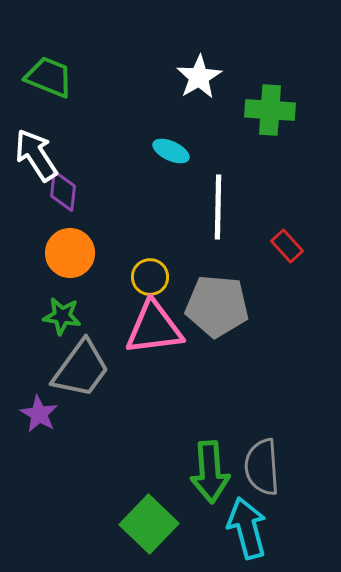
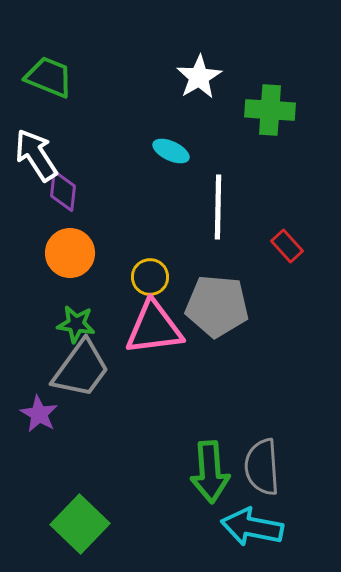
green star: moved 14 px right, 8 px down
green square: moved 69 px left
cyan arrow: moved 5 px right, 1 px up; rotated 64 degrees counterclockwise
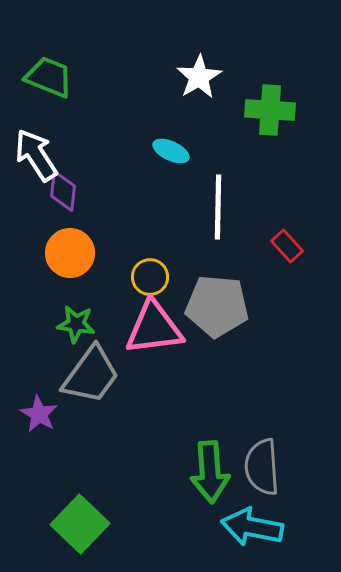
gray trapezoid: moved 10 px right, 6 px down
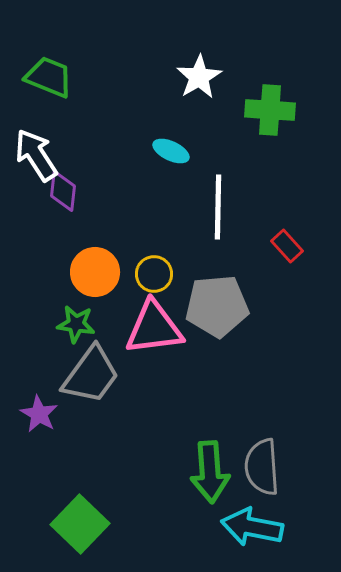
orange circle: moved 25 px right, 19 px down
yellow circle: moved 4 px right, 3 px up
gray pentagon: rotated 10 degrees counterclockwise
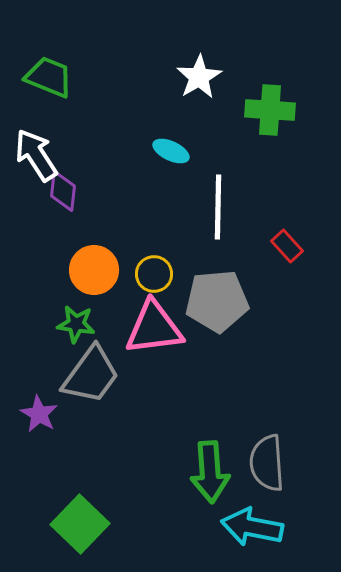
orange circle: moved 1 px left, 2 px up
gray pentagon: moved 5 px up
gray semicircle: moved 5 px right, 4 px up
